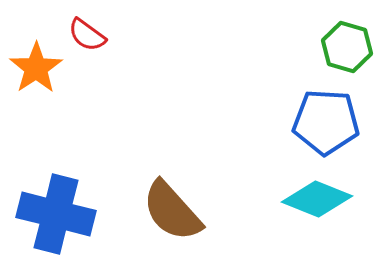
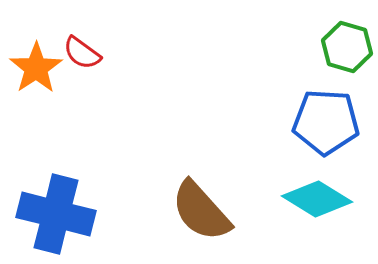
red semicircle: moved 5 px left, 18 px down
cyan diamond: rotated 10 degrees clockwise
brown semicircle: moved 29 px right
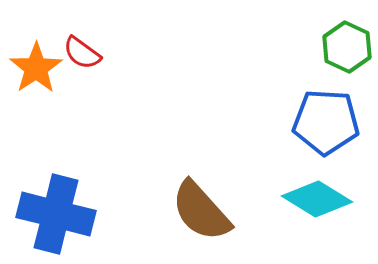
green hexagon: rotated 9 degrees clockwise
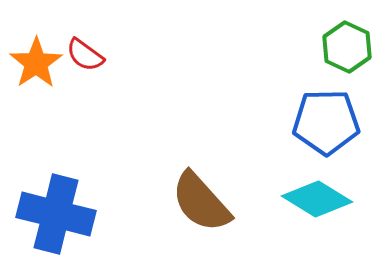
red semicircle: moved 3 px right, 2 px down
orange star: moved 5 px up
blue pentagon: rotated 4 degrees counterclockwise
brown semicircle: moved 9 px up
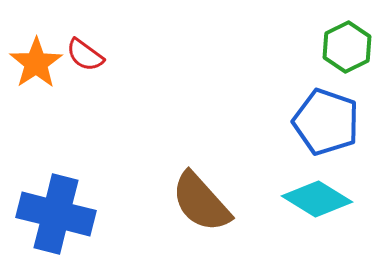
green hexagon: rotated 9 degrees clockwise
blue pentagon: rotated 20 degrees clockwise
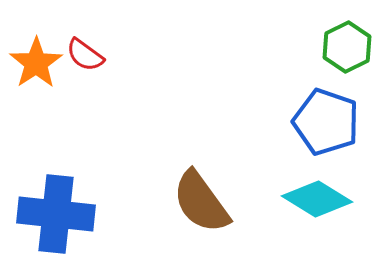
brown semicircle: rotated 6 degrees clockwise
blue cross: rotated 8 degrees counterclockwise
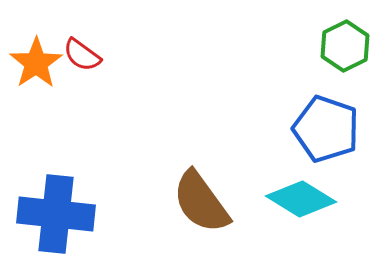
green hexagon: moved 2 px left, 1 px up
red semicircle: moved 3 px left
blue pentagon: moved 7 px down
cyan diamond: moved 16 px left
